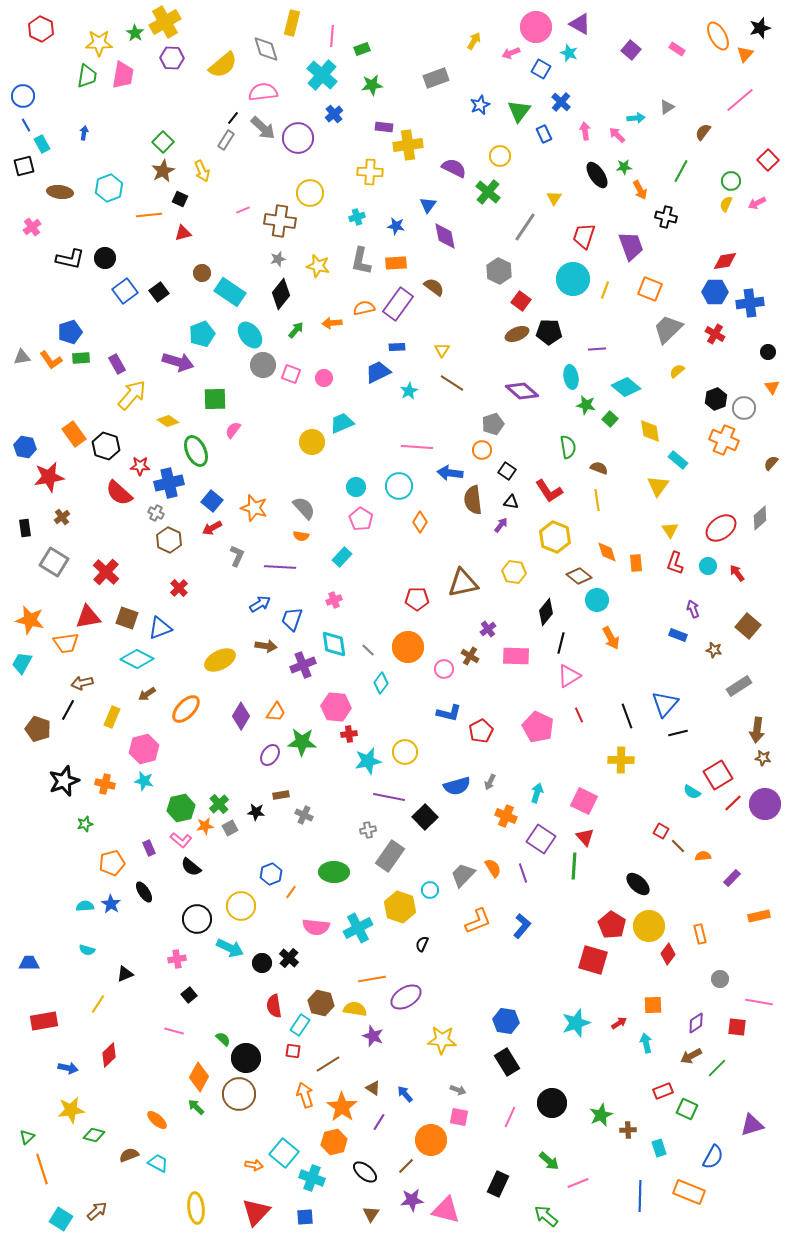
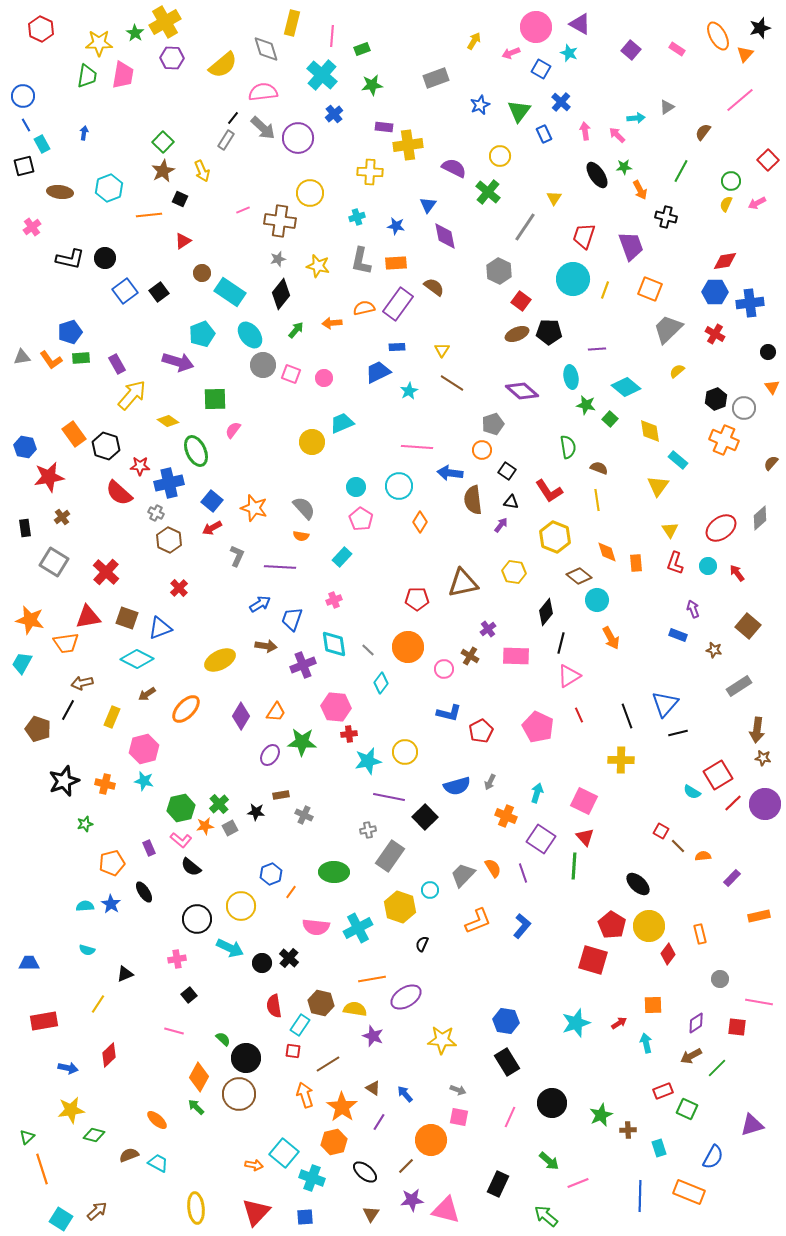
red triangle at (183, 233): moved 8 px down; rotated 18 degrees counterclockwise
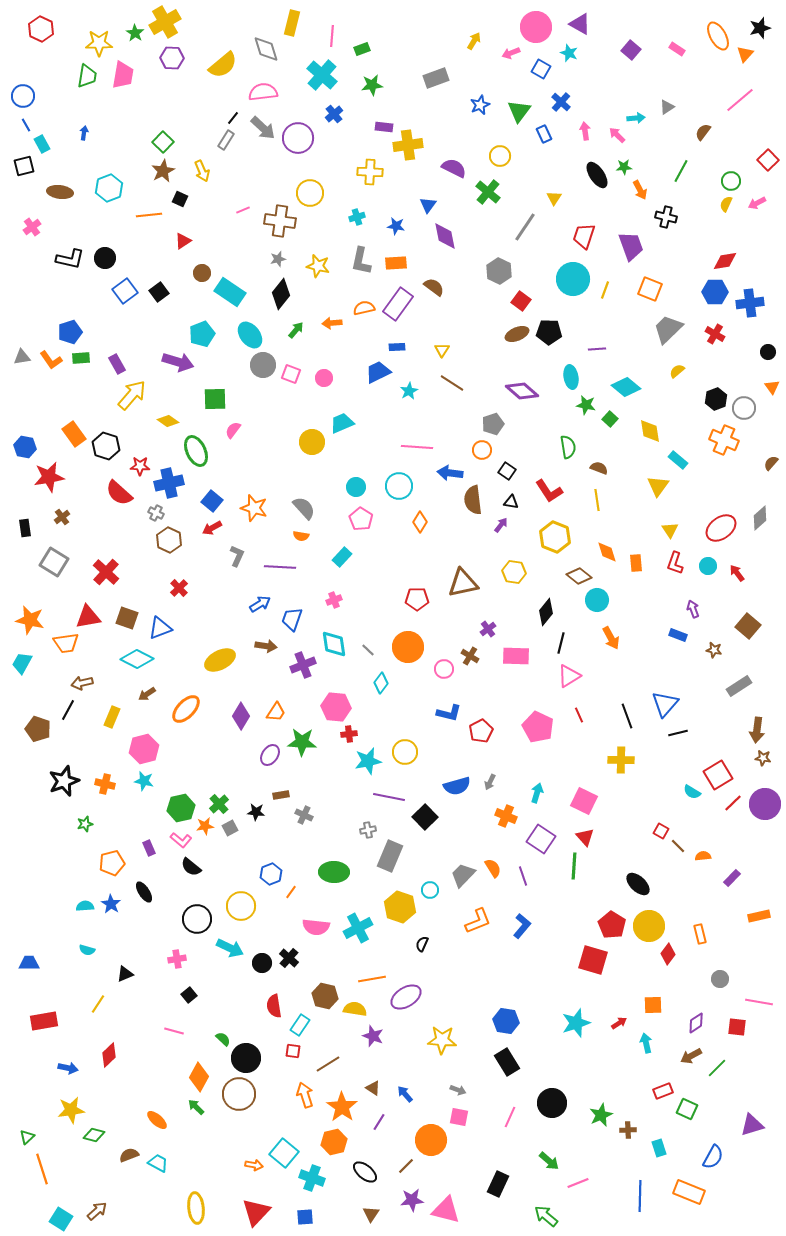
gray rectangle at (390, 856): rotated 12 degrees counterclockwise
purple line at (523, 873): moved 3 px down
brown hexagon at (321, 1003): moved 4 px right, 7 px up
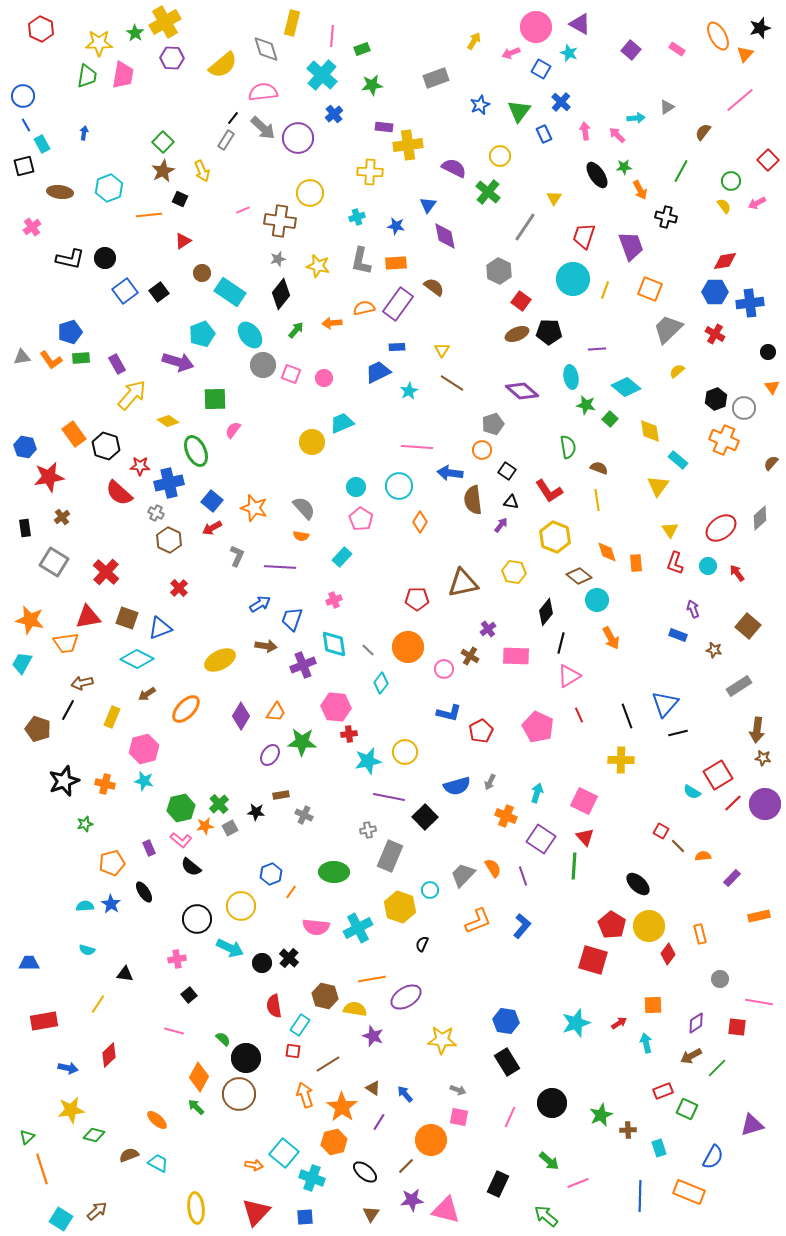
yellow semicircle at (726, 204): moved 2 px left, 2 px down; rotated 119 degrees clockwise
black triangle at (125, 974): rotated 30 degrees clockwise
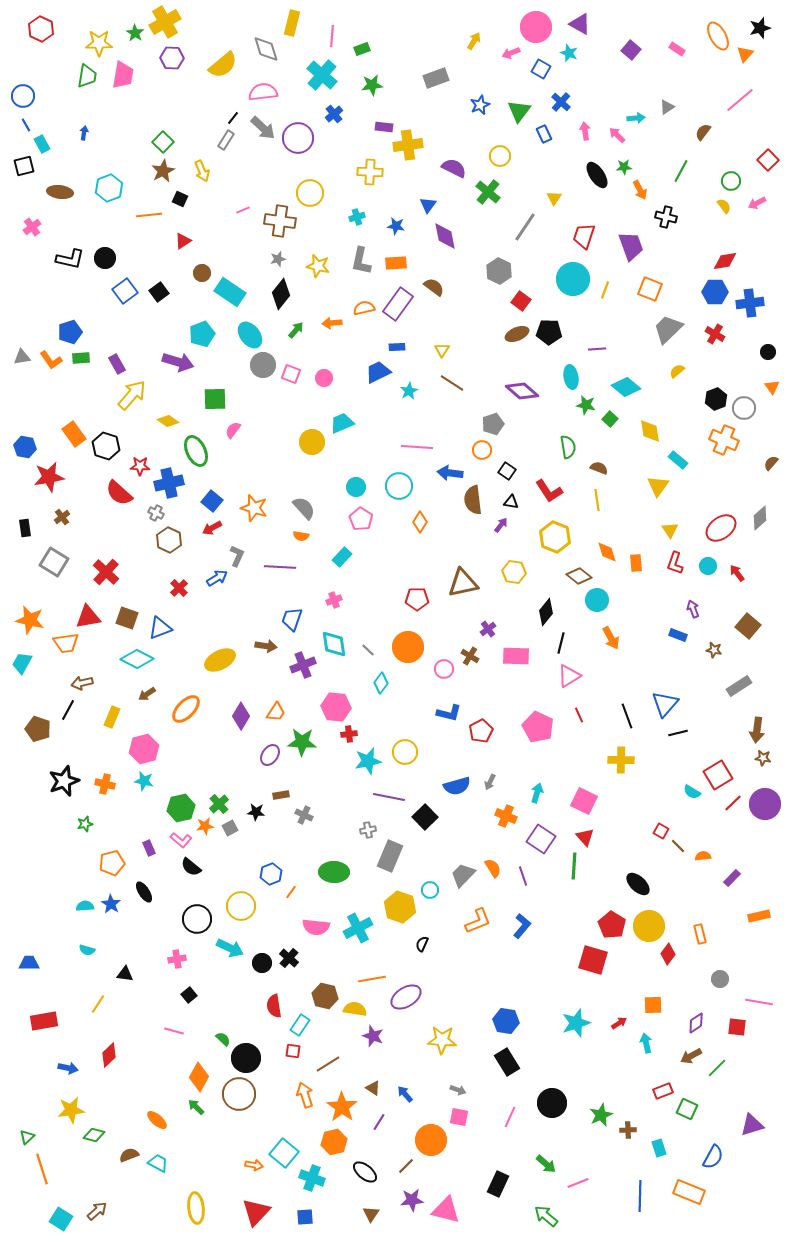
blue arrow at (260, 604): moved 43 px left, 26 px up
green arrow at (549, 1161): moved 3 px left, 3 px down
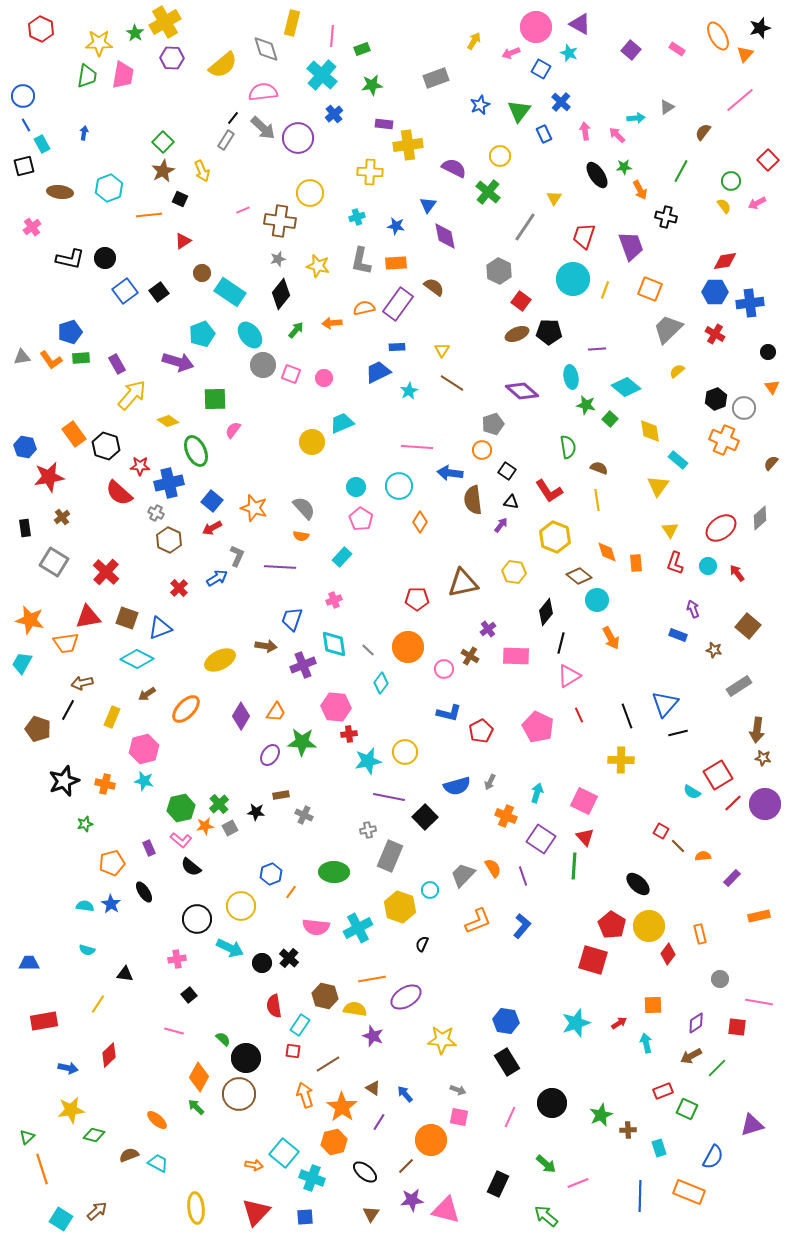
purple rectangle at (384, 127): moved 3 px up
cyan semicircle at (85, 906): rotated 12 degrees clockwise
